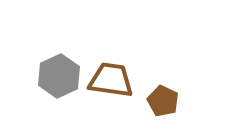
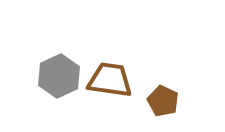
brown trapezoid: moved 1 px left
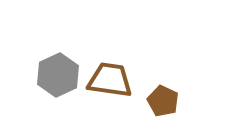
gray hexagon: moved 1 px left, 1 px up
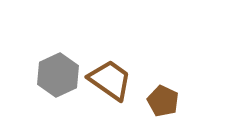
brown trapezoid: rotated 27 degrees clockwise
